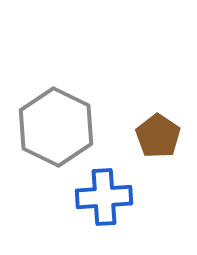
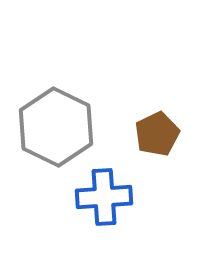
brown pentagon: moved 1 px left, 2 px up; rotated 12 degrees clockwise
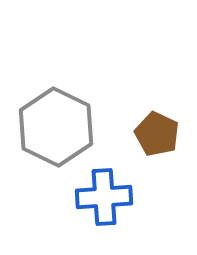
brown pentagon: rotated 21 degrees counterclockwise
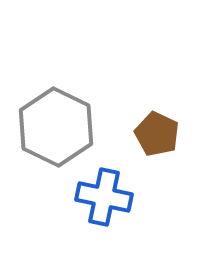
blue cross: rotated 16 degrees clockwise
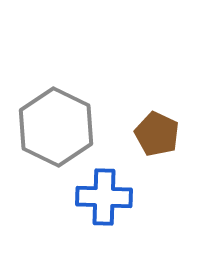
blue cross: rotated 10 degrees counterclockwise
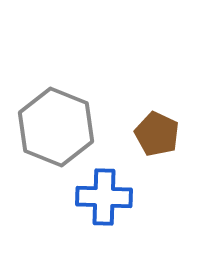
gray hexagon: rotated 4 degrees counterclockwise
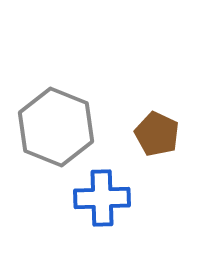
blue cross: moved 2 px left, 1 px down; rotated 4 degrees counterclockwise
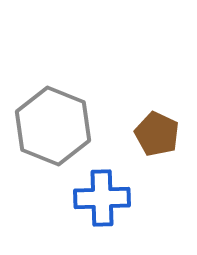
gray hexagon: moved 3 px left, 1 px up
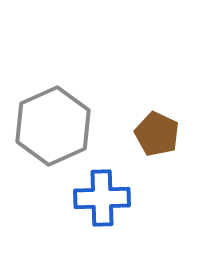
gray hexagon: rotated 14 degrees clockwise
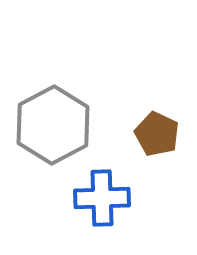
gray hexagon: moved 1 px up; rotated 4 degrees counterclockwise
